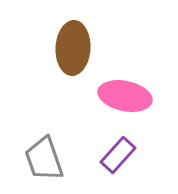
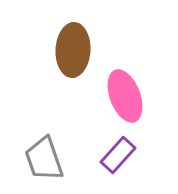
brown ellipse: moved 2 px down
pink ellipse: rotated 57 degrees clockwise
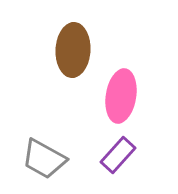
pink ellipse: moved 4 px left; rotated 30 degrees clockwise
gray trapezoid: rotated 42 degrees counterclockwise
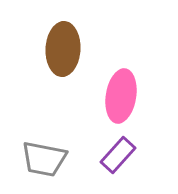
brown ellipse: moved 10 px left, 1 px up
gray trapezoid: rotated 18 degrees counterclockwise
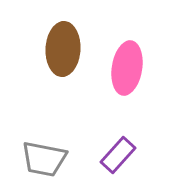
pink ellipse: moved 6 px right, 28 px up
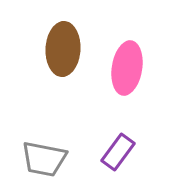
purple rectangle: moved 3 px up; rotated 6 degrees counterclockwise
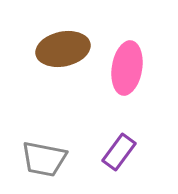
brown ellipse: rotated 75 degrees clockwise
purple rectangle: moved 1 px right
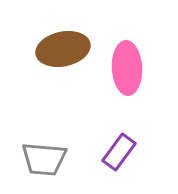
pink ellipse: rotated 12 degrees counterclockwise
gray trapezoid: rotated 6 degrees counterclockwise
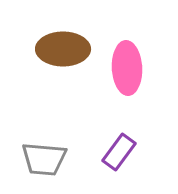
brown ellipse: rotated 12 degrees clockwise
